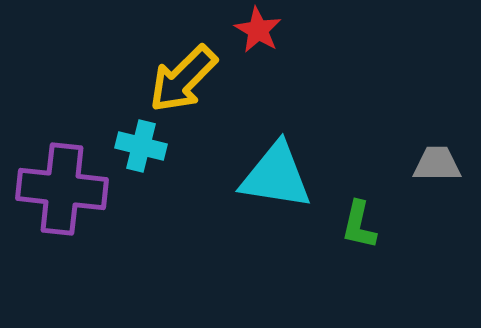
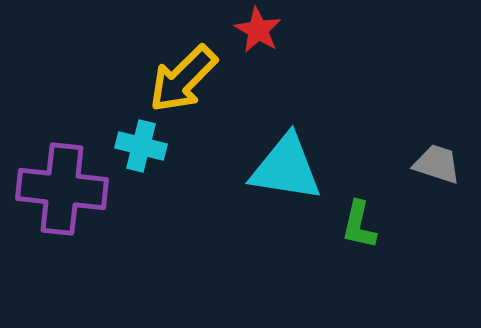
gray trapezoid: rotated 18 degrees clockwise
cyan triangle: moved 10 px right, 8 px up
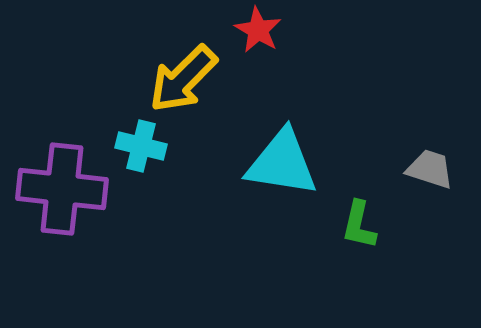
gray trapezoid: moved 7 px left, 5 px down
cyan triangle: moved 4 px left, 5 px up
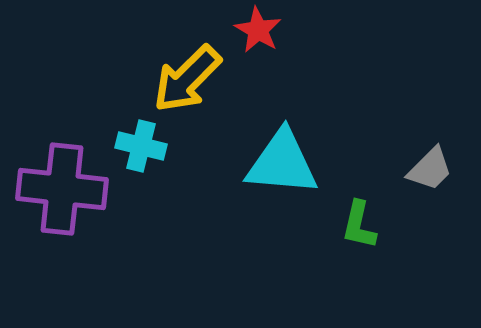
yellow arrow: moved 4 px right
cyan triangle: rotated 4 degrees counterclockwise
gray trapezoid: rotated 117 degrees clockwise
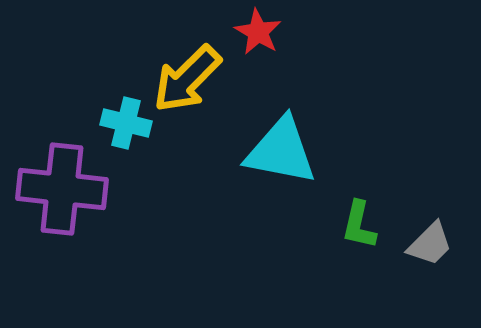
red star: moved 2 px down
cyan cross: moved 15 px left, 23 px up
cyan triangle: moved 1 px left, 12 px up; rotated 6 degrees clockwise
gray trapezoid: moved 75 px down
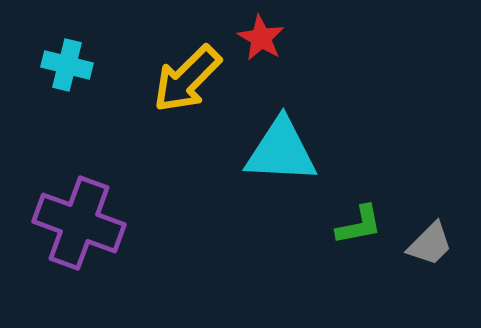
red star: moved 3 px right, 6 px down
cyan cross: moved 59 px left, 58 px up
cyan triangle: rotated 8 degrees counterclockwise
purple cross: moved 17 px right, 34 px down; rotated 14 degrees clockwise
green L-shape: rotated 114 degrees counterclockwise
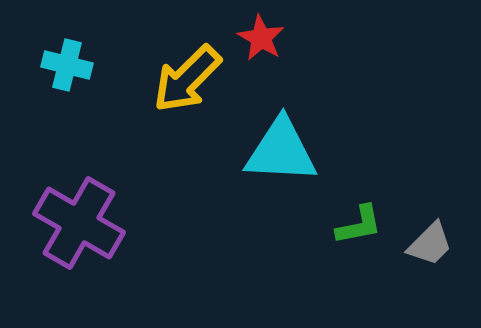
purple cross: rotated 10 degrees clockwise
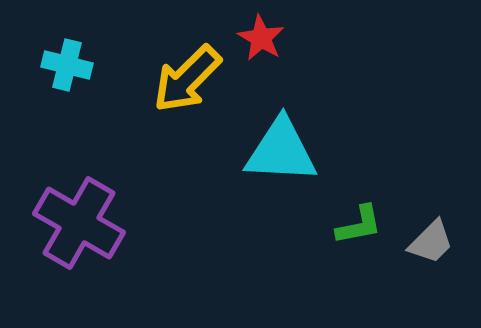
gray trapezoid: moved 1 px right, 2 px up
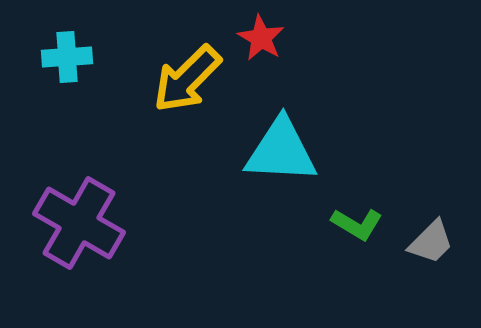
cyan cross: moved 8 px up; rotated 18 degrees counterclockwise
green L-shape: moved 2 px left, 1 px up; rotated 42 degrees clockwise
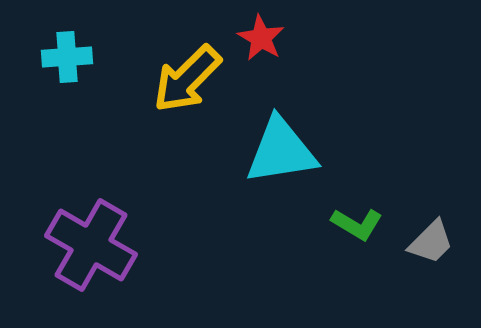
cyan triangle: rotated 12 degrees counterclockwise
purple cross: moved 12 px right, 22 px down
